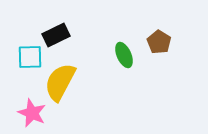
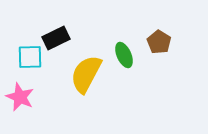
black rectangle: moved 3 px down
yellow semicircle: moved 26 px right, 8 px up
pink star: moved 12 px left, 16 px up
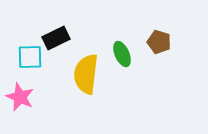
brown pentagon: rotated 15 degrees counterclockwise
green ellipse: moved 2 px left, 1 px up
yellow semicircle: rotated 21 degrees counterclockwise
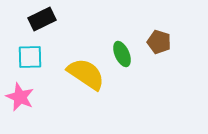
black rectangle: moved 14 px left, 19 px up
yellow semicircle: rotated 117 degrees clockwise
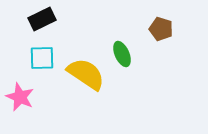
brown pentagon: moved 2 px right, 13 px up
cyan square: moved 12 px right, 1 px down
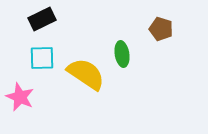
green ellipse: rotated 15 degrees clockwise
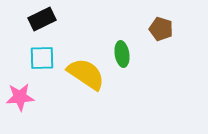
pink star: rotated 28 degrees counterclockwise
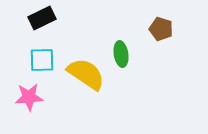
black rectangle: moved 1 px up
green ellipse: moved 1 px left
cyan square: moved 2 px down
pink star: moved 9 px right
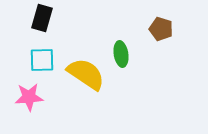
black rectangle: rotated 48 degrees counterclockwise
